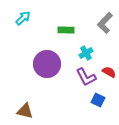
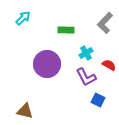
red semicircle: moved 7 px up
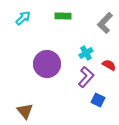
green rectangle: moved 3 px left, 14 px up
purple L-shape: rotated 110 degrees counterclockwise
brown triangle: rotated 36 degrees clockwise
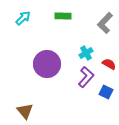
red semicircle: moved 1 px up
blue square: moved 8 px right, 8 px up
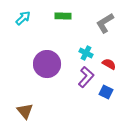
gray L-shape: rotated 15 degrees clockwise
cyan cross: rotated 32 degrees counterclockwise
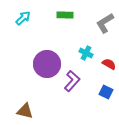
green rectangle: moved 2 px right, 1 px up
purple L-shape: moved 14 px left, 4 px down
brown triangle: rotated 36 degrees counterclockwise
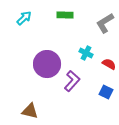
cyan arrow: moved 1 px right
brown triangle: moved 5 px right
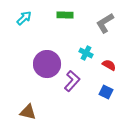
red semicircle: moved 1 px down
brown triangle: moved 2 px left, 1 px down
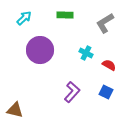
purple circle: moved 7 px left, 14 px up
purple L-shape: moved 11 px down
brown triangle: moved 13 px left, 2 px up
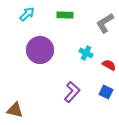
cyan arrow: moved 3 px right, 4 px up
